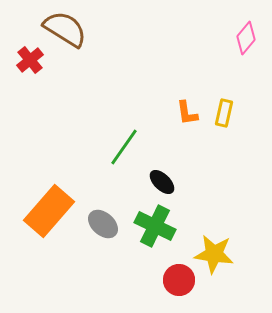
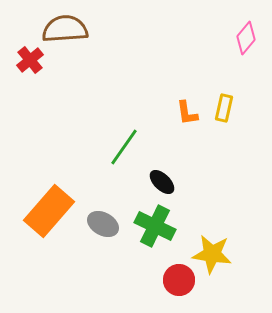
brown semicircle: rotated 36 degrees counterclockwise
yellow rectangle: moved 5 px up
gray ellipse: rotated 12 degrees counterclockwise
yellow star: moved 2 px left
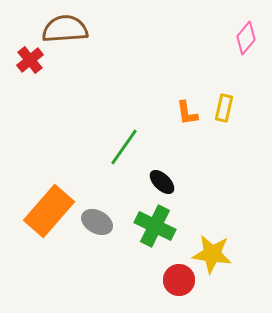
gray ellipse: moved 6 px left, 2 px up
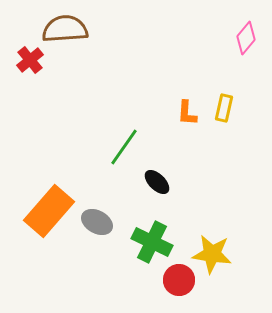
orange L-shape: rotated 12 degrees clockwise
black ellipse: moved 5 px left
green cross: moved 3 px left, 16 px down
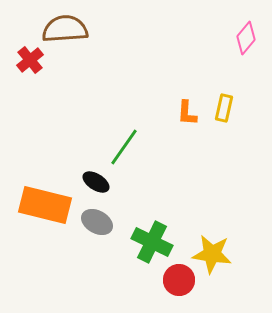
black ellipse: moved 61 px left; rotated 12 degrees counterclockwise
orange rectangle: moved 4 px left, 6 px up; rotated 63 degrees clockwise
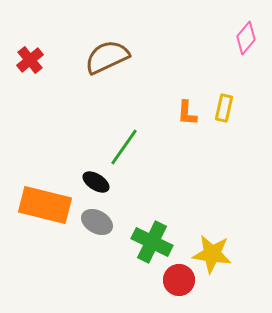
brown semicircle: moved 42 px right, 28 px down; rotated 21 degrees counterclockwise
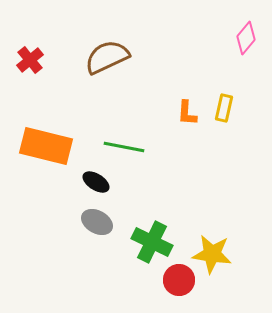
green line: rotated 66 degrees clockwise
orange rectangle: moved 1 px right, 59 px up
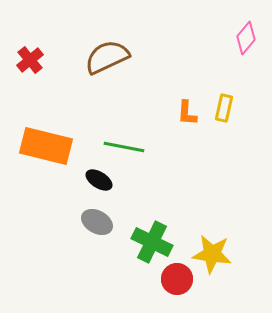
black ellipse: moved 3 px right, 2 px up
red circle: moved 2 px left, 1 px up
